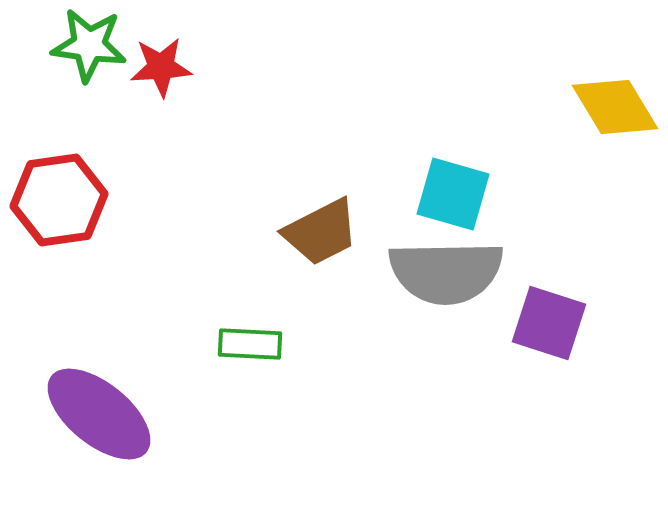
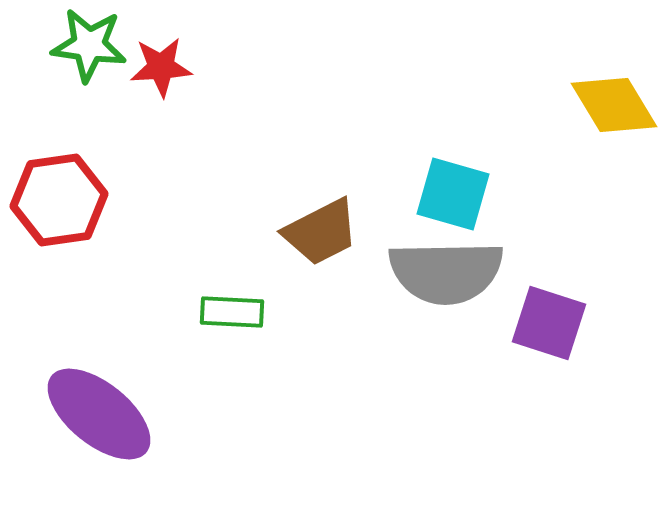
yellow diamond: moved 1 px left, 2 px up
green rectangle: moved 18 px left, 32 px up
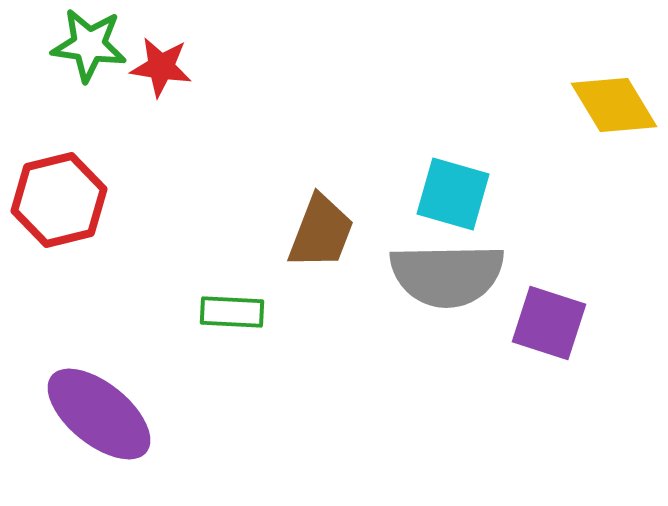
red star: rotated 12 degrees clockwise
red hexagon: rotated 6 degrees counterclockwise
brown trapezoid: rotated 42 degrees counterclockwise
gray semicircle: moved 1 px right, 3 px down
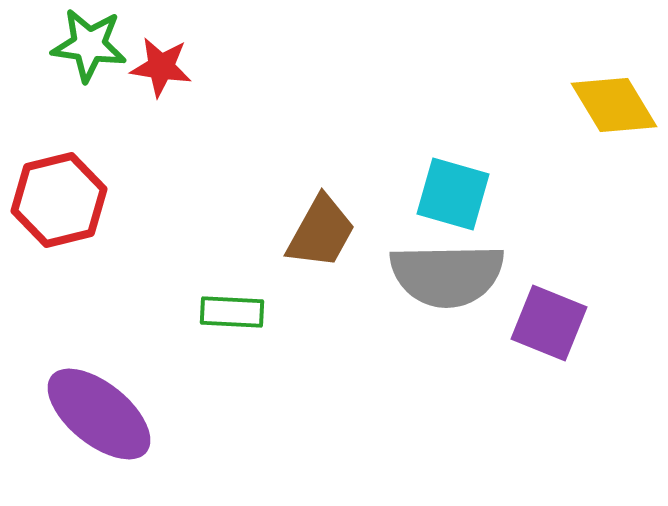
brown trapezoid: rotated 8 degrees clockwise
purple square: rotated 4 degrees clockwise
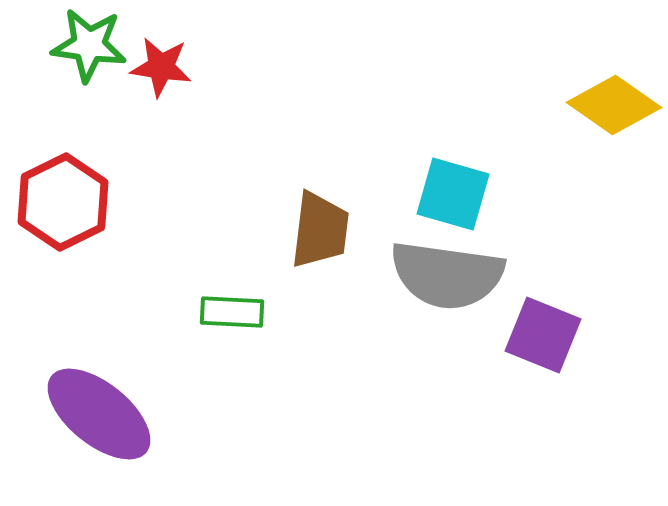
yellow diamond: rotated 24 degrees counterclockwise
red hexagon: moved 4 px right, 2 px down; rotated 12 degrees counterclockwise
brown trapezoid: moved 1 px left, 2 px up; rotated 22 degrees counterclockwise
gray semicircle: rotated 9 degrees clockwise
purple square: moved 6 px left, 12 px down
